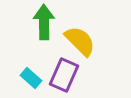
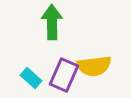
green arrow: moved 8 px right
yellow semicircle: moved 14 px right, 25 px down; rotated 128 degrees clockwise
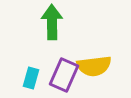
cyan rectangle: rotated 65 degrees clockwise
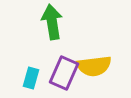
green arrow: rotated 8 degrees counterclockwise
purple rectangle: moved 2 px up
